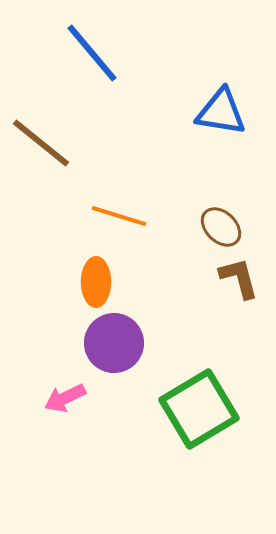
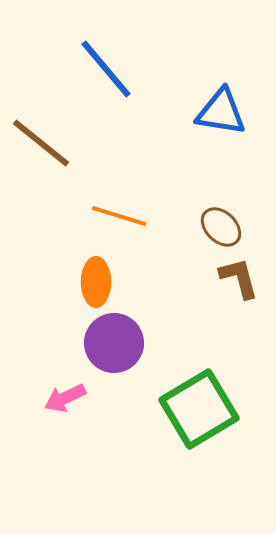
blue line: moved 14 px right, 16 px down
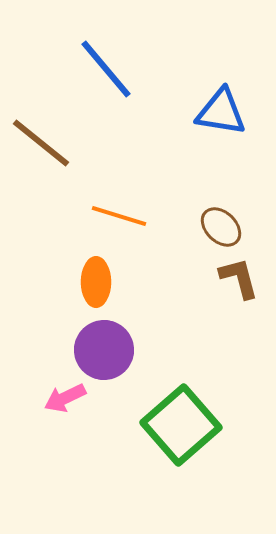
purple circle: moved 10 px left, 7 px down
green square: moved 18 px left, 16 px down; rotated 10 degrees counterclockwise
